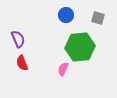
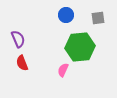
gray square: rotated 24 degrees counterclockwise
pink semicircle: moved 1 px down
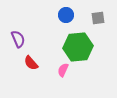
green hexagon: moved 2 px left
red semicircle: moved 9 px right; rotated 21 degrees counterclockwise
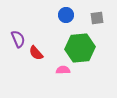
gray square: moved 1 px left
green hexagon: moved 2 px right, 1 px down
red semicircle: moved 5 px right, 10 px up
pink semicircle: rotated 64 degrees clockwise
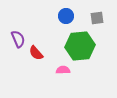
blue circle: moved 1 px down
green hexagon: moved 2 px up
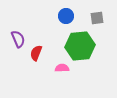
red semicircle: rotated 63 degrees clockwise
pink semicircle: moved 1 px left, 2 px up
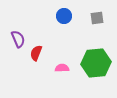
blue circle: moved 2 px left
green hexagon: moved 16 px right, 17 px down
